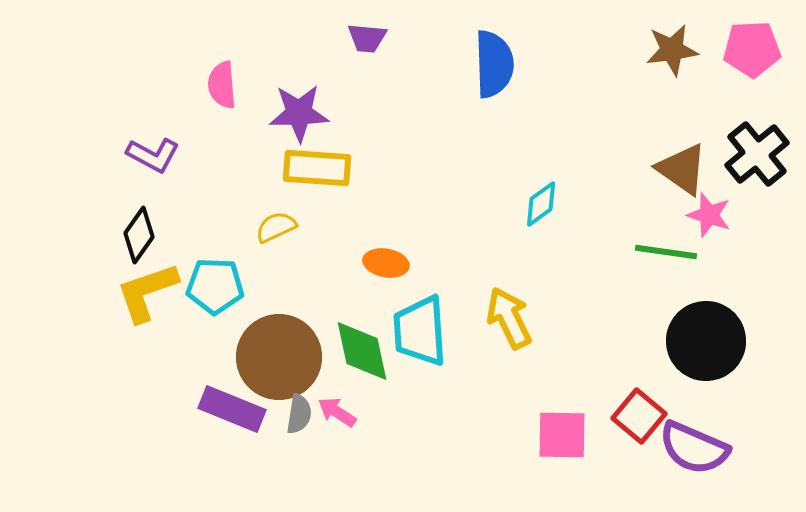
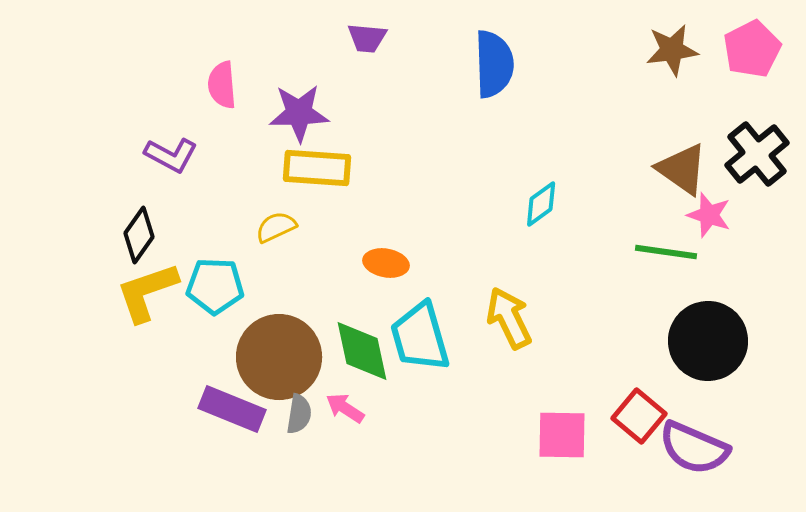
pink pentagon: rotated 24 degrees counterclockwise
purple L-shape: moved 18 px right
cyan trapezoid: moved 6 px down; rotated 12 degrees counterclockwise
black circle: moved 2 px right
pink arrow: moved 8 px right, 4 px up
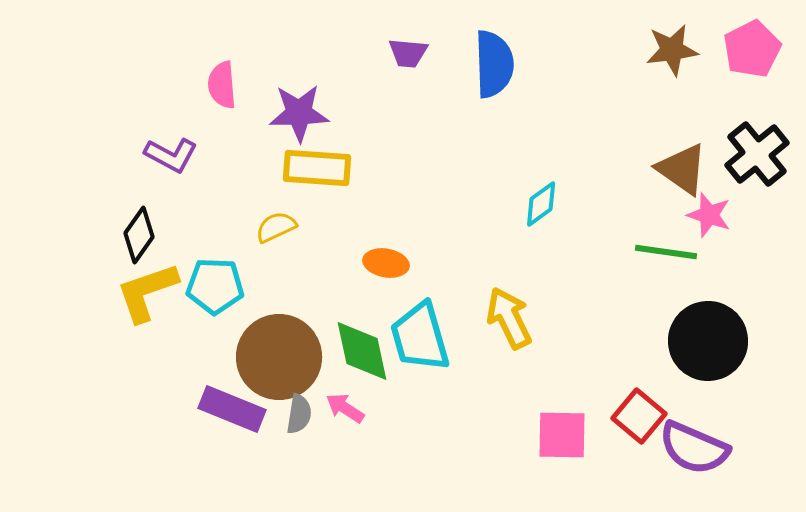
purple trapezoid: moved 41 px right, 15 px down
